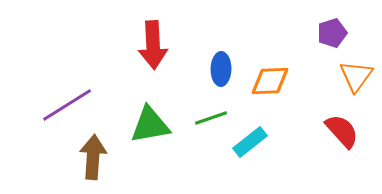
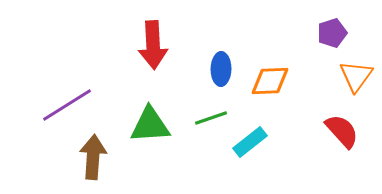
green triangle: rotated 6 degrees clockwise
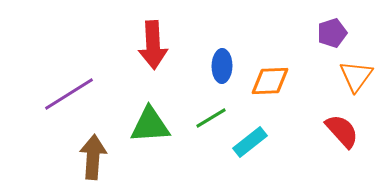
blue ellipse: moved 1 px right, 3 px up
purple line: moved 2 px right, 11 px up
green line: rotated 12 degrees counterclockwise
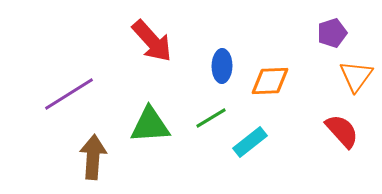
red arrow: moved 1 px left, 4 px up; rotated 39 degrees counterclockwise
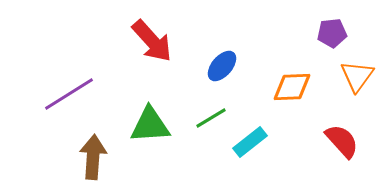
purple pentagon: rotated 12 degrees clockwise
blue ellipse: rotated 40 degrees clockwise
orange triangle: moved 1 px right
orange diamond: moved 22 px right, 6 px down
red semicircle: moved 10 px down
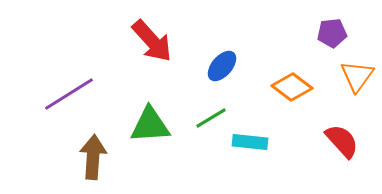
orange diamond: rotated 39 degrees clockwise
cyan rectangle: rotated 44 degrees clockwise
